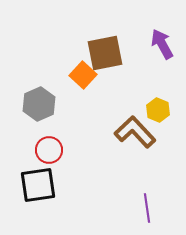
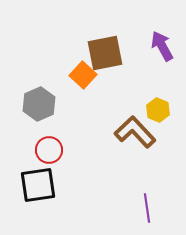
purple arrow: moved 2 px down
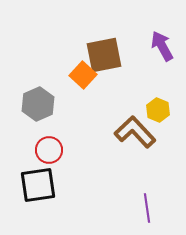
brown square: moved 1 px left, 2 px down
gray hexagon: moved 1 px left
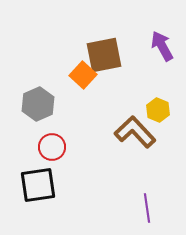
red circle: moved 3 px right, 3 px up
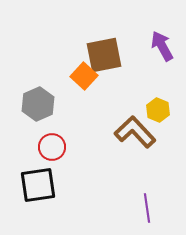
orange square: moved 1 px right, 1 px down
